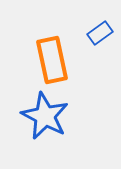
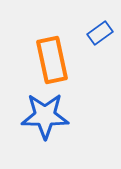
blue star: rotated 27 degrees counterclockwise
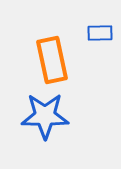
blue rectangle: rotated 35 degrees clockwise
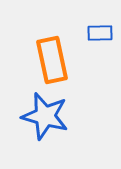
blue star: rotated 15 degrees clockwise
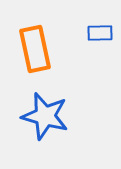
orange rectangle: moved 17 px left, 11 px up
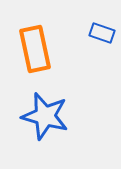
blue rectangle: moved 2 px right; rotated 20 degrees clockwise
